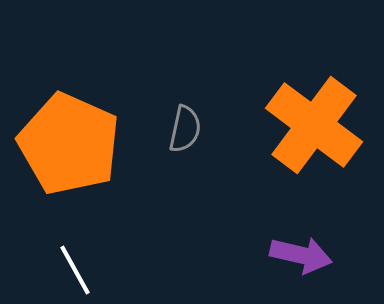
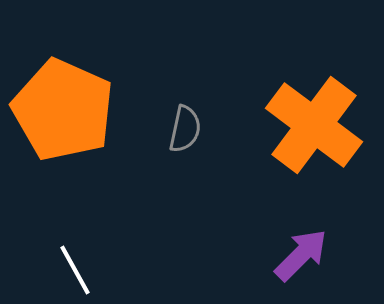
orange pentagon: moved 6 px left, 34 px up
purple arrow: rotated 58 degrees counterclockwise
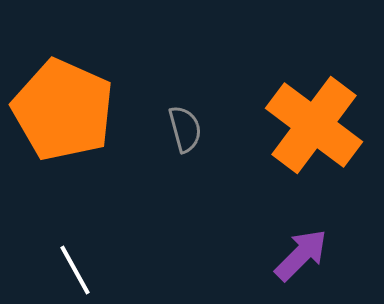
gray semicircle: rotated 27 degrees counterclockwise
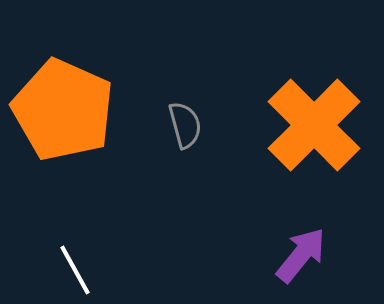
orange cross: rotated 8 degrees clockwise
gray semicircle: moved 4 px up
purple arrow: rotated 6 degrees counterclockwise
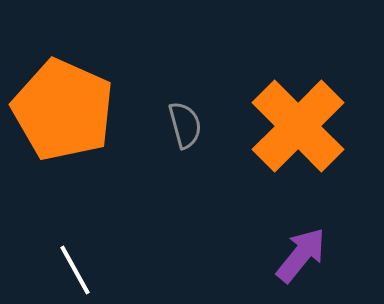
orange cross: moved 16 px left, 1 px down
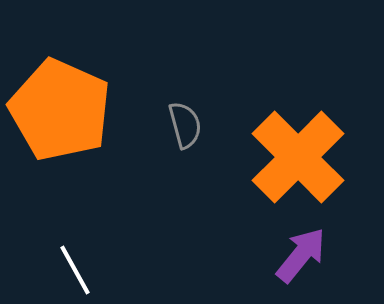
orange pentagon: moved 3 px left
orange cross: moved 31 px down
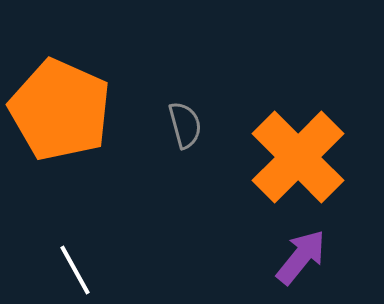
purple arrow: moved 2 px down
